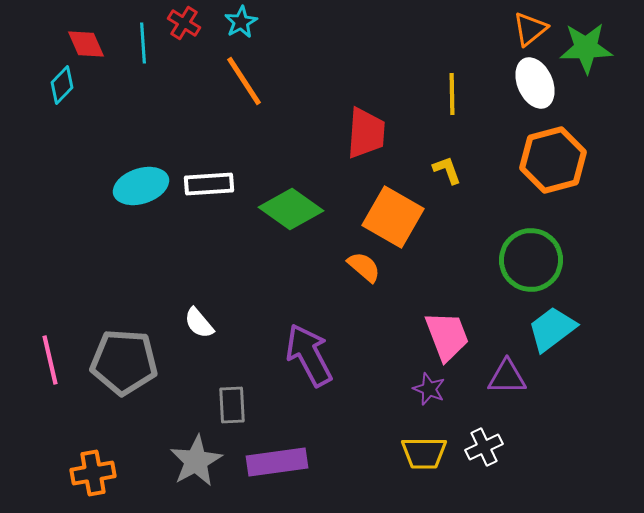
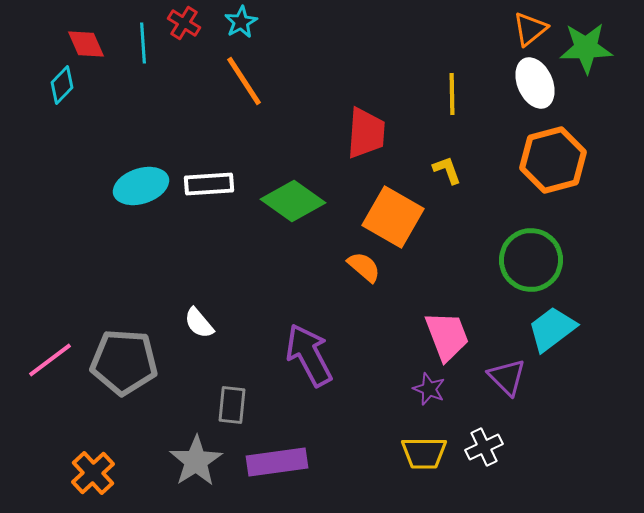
green diamond: moved 2 px right, 8 px up
pink line: rotated 66 degrees clockwise
purple triangle: rotated 45 degrees clockwise
gray rectangle: rotated 9 degrees clockwise
gray star: rotated 4 degrees counterclockwise
orange cross: rotated 33 degrees counterclockwise
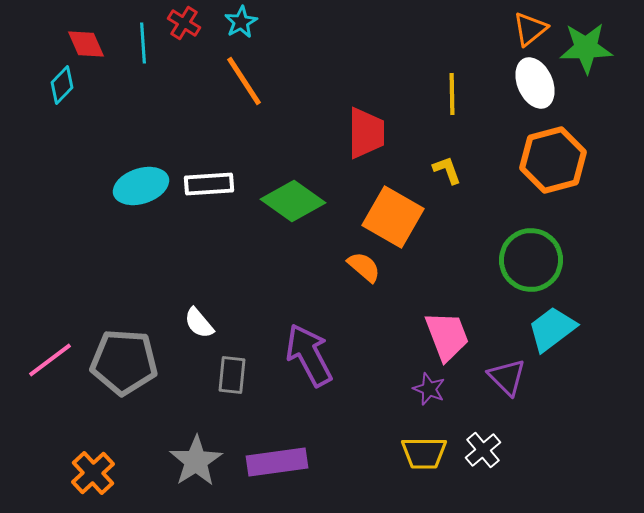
red trapezoid: rotated 4 degrees counterclockwise
gray rectangle: moved 30 px up
white cross: moved 1 px left, 3 px down; rotated 15 degrees counterclockwise
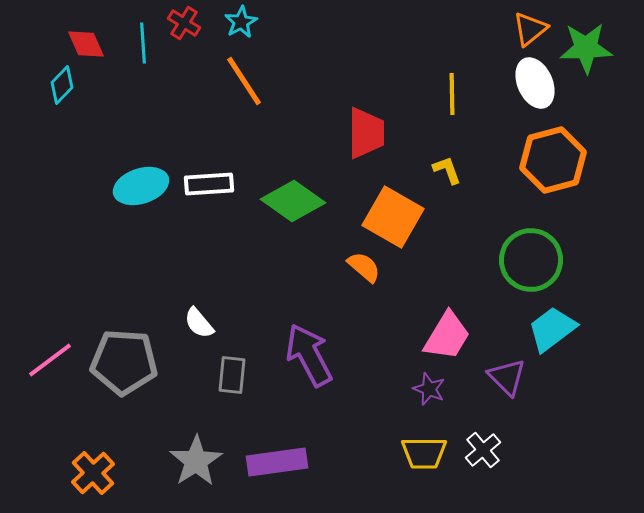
pink trapezoid: rotated 52 degrees clockwise
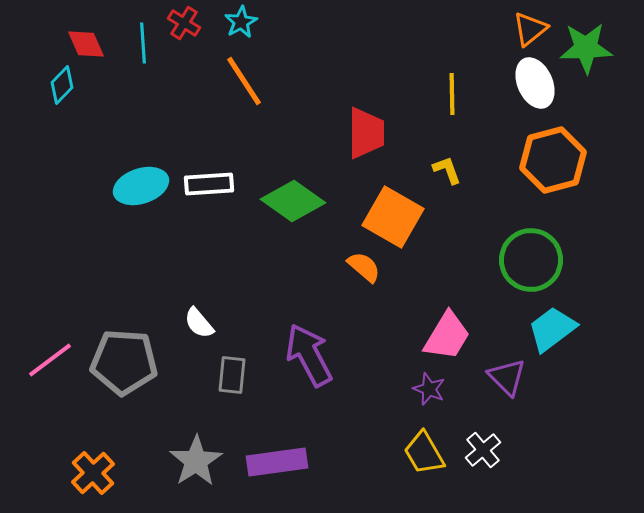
yellow trapezoid: rotated 60 degrees clockwise
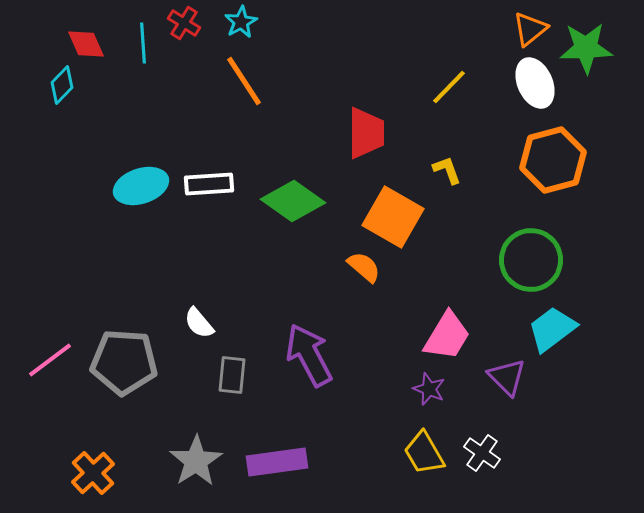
yellow line: moved 3 px left, 7 px up; rotated 45 degrees clockwise
white cross: moved 1 px left, 3 px down; rotated 15 degrees counterclockwise
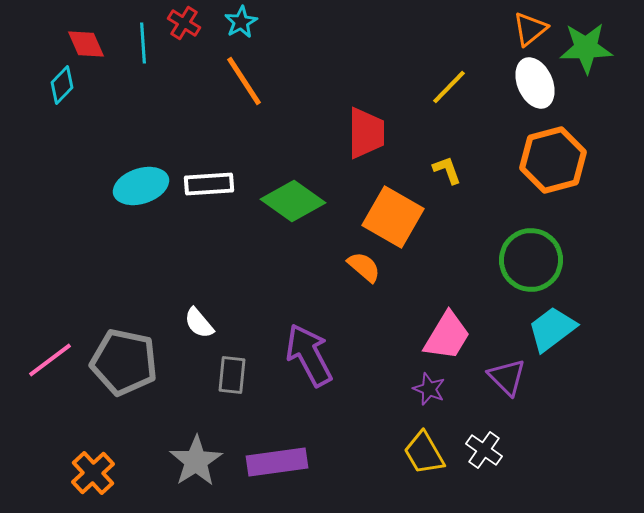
gray pentagon: rotated 8 degrees clockwise
white cross: moved 2 px right, 3 px up
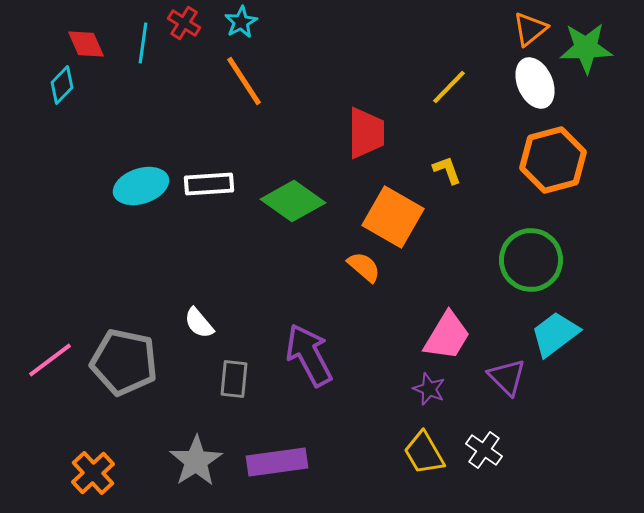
cyan line: rotated 12 degrees clockwise
cyan trapezoid: moved 3 px right, 5 px down
gray rectangle: moved 2 px right, 4 px down
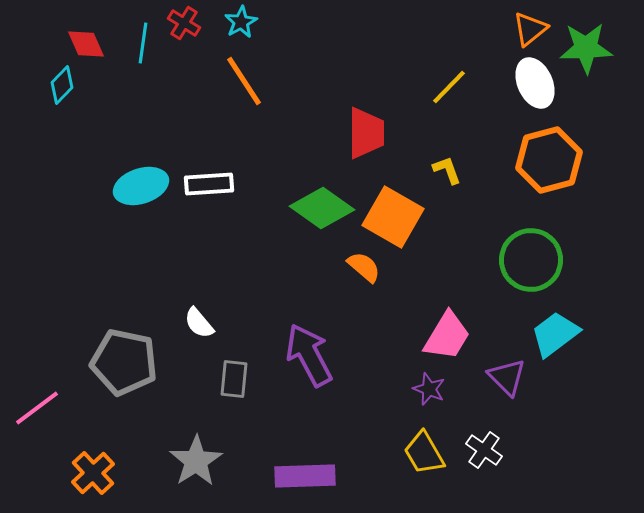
orange hexagon: moved 4 px left
green diamond: moved 29 px right, 7 px down
pink line: moved 13 px left, 48 px down
purple rectangle: moved 28 px right, 14 px down; rotated 6 degrees clockwise
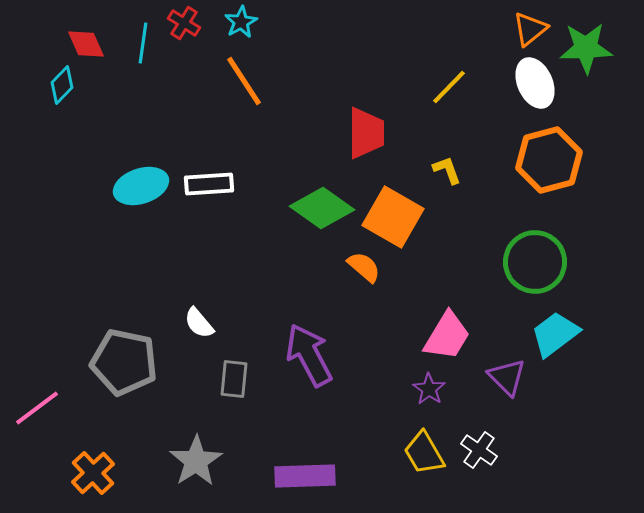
green circle: moved 4 px right, 2 px down
purple star: rotated 12 degrees clockwise
white cross: moved 5 px left
